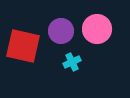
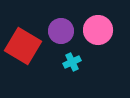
pink circle: moved 1 px right, 1 px down
red square: rotated 18 degrees clockwise
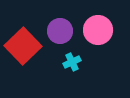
purple circle: moved 1 px left
red square: rotated 15 degrees clockwise
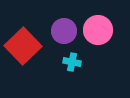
purple circle: moved 4 px right
cyan cross: rotated 36 degrees clockwise
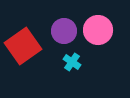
red square: rotated 9 degrees clockwise
cyan cross: rotated 24 degrees clockwise
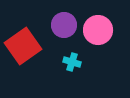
purple circle: moved 6 px up
cyan cross: rotated 18 degrees counterclockwise
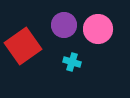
pink circle: moved 1 px up
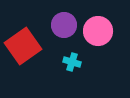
pink circle: moved 2 px down
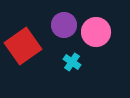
pink circle: moved 2 px left, 1 px down
cyan cross: rotated 18 degrees clockwise
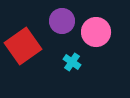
purple circle: moved 2 px left, 4 px up
